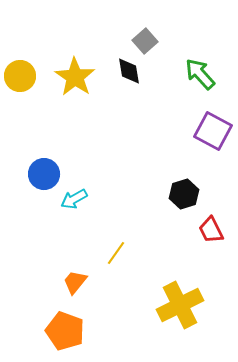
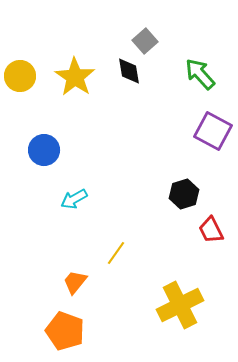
blue circle: moved 24 px up
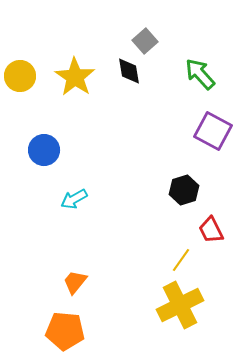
black hexagon: moved 4 px up
yellow line: moved 65 px right, 7 px down
orange pentagon: rotated 15 degrees counterclockwise
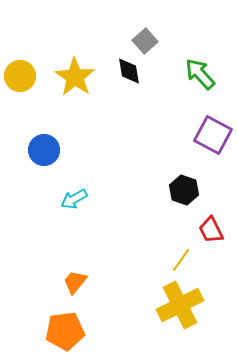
purple square: moved 4 px down
black hexagon: rotated 24 degrees counterclockwise
orange pentagon: rotated 12 degrees counterclockwise
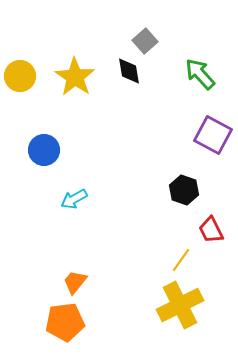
orange pentagon: moved 9 px up
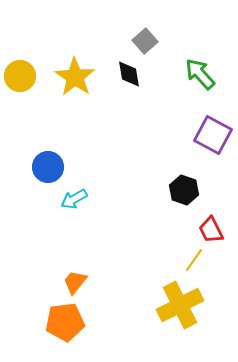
black diamond: moved 3 px down
blue circle: moved 4 px right, 17 px down
yellow line: moved 13 px right
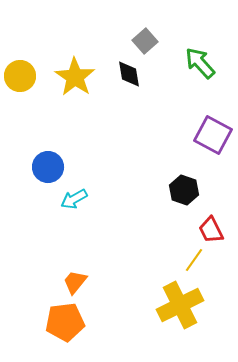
green arrow: moved 11 px up
